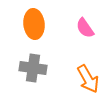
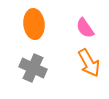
gray cross: rotated 16 degrees clockwise
orange arrow: moved 1 px right, 16 px up
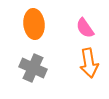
orange arrow: rotated 20 degrees clockwise
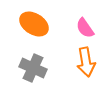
orange ellipse: rotated 52 degrees counterclockwise
orange arrow: moved 3 px left, 1 px up
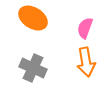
orange ellipse: moved 1 px left, 6 px up
pink semicircle: rotated 55 degrees clockwise
